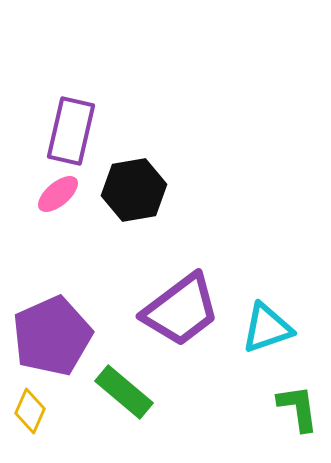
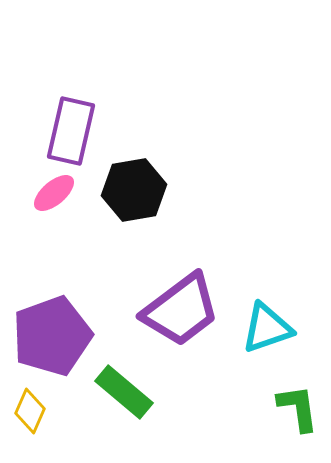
pink ellipse: moved 4 px left, 1 px up
purple pentagon: rotated 4 degrees clockwise
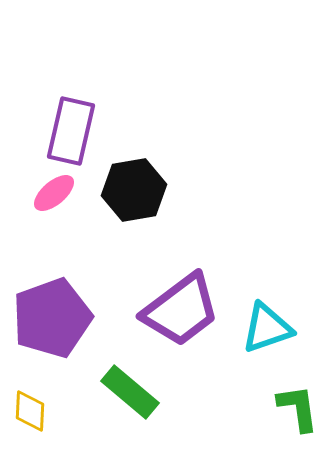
purple pentagon: moved 18 px up
green rectangle: moved 6 px right
yellow diamond: rotated 21 degrees counterclockwise
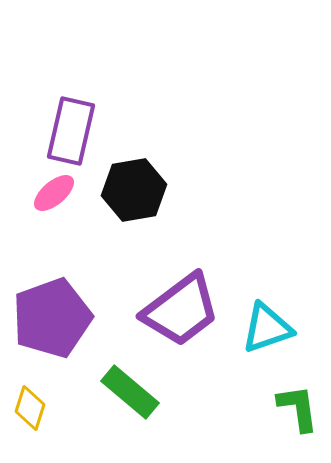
yellow diamond: moved 3 px up; rotated 15 degrees clockwise
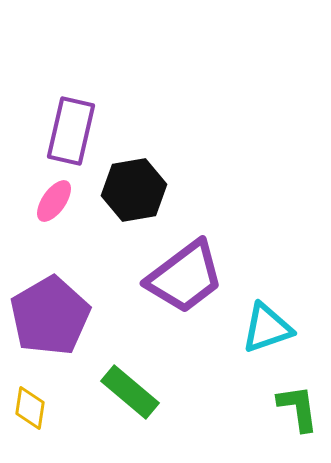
pink ellipse: moved 8 px down; rotated 15 degrees counterclockwise
purple trapezoid: moved 4 px right, 33 px up
purple pentagon: moved 2 px left, 2 px up; rotated 10 degrees counterclockwise
yellow diamond: rotated 9 degrees counterclockwise
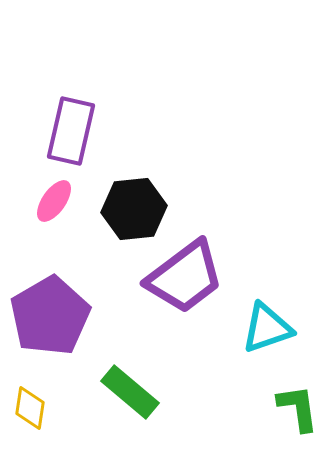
black hexagon: moved 19 px down; rotated 4 degrees clockwise
